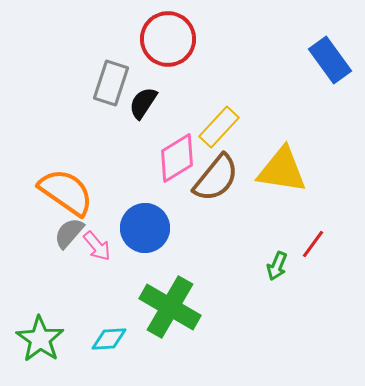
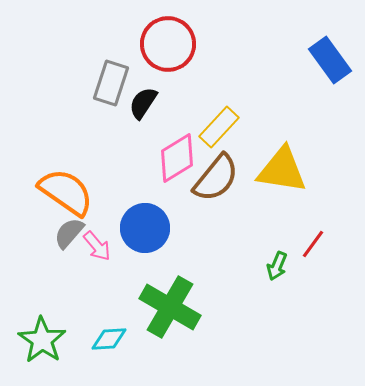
red circle: moved 5 px down
green star: moved 2 px right, 1 px down
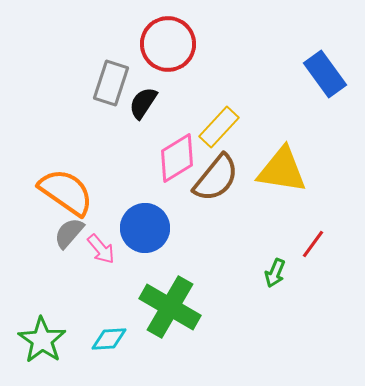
blue rectangle: moved 5 px left, 14 px down
pink arrow: moved 4 px right, 3 px down
green arrow: moved 2 px left, 7 px down
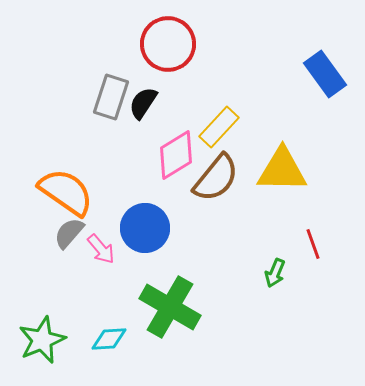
gray rectangle: moved 14 px down
pink diamond: moved 1 px left, 3 px up
yellow triangle: rotated 8 degrees counterclockwise
red line: rotated 56 degrees counterclockwise
green star: rotated 15 degrees clockwise
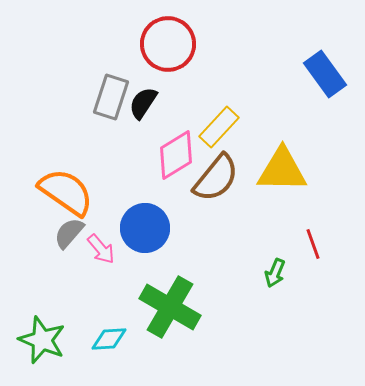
green star: rotated 27 degrees counterclockwise
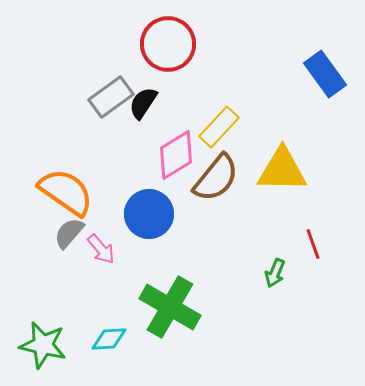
gray rectangle: rotated 36 degrees clockwise
blue circle: moved 4 px right, 14 px up
green star: moved 1 px right, 5 px down; rotated 9 degrees counterclockwise
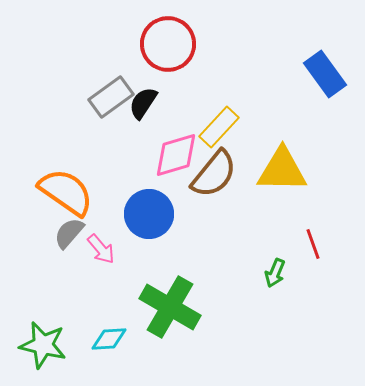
pink diamond: rotated 15 degrees clockwise
brown semicircle: moved 2 px left, 4 px up
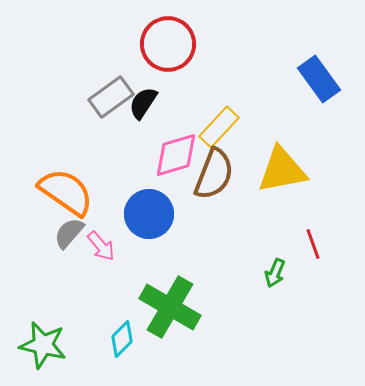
blue rectangle: moved 6 px left, 5 px down
yellow triangle: rotated 12 degrees counterclockwise
brown semicircle: rotated 18 degrees counterclockwise
pink arrow: moved 3 px up
cyan diamond: moved 13 px right; rotated 42 degrees counterclockwise
